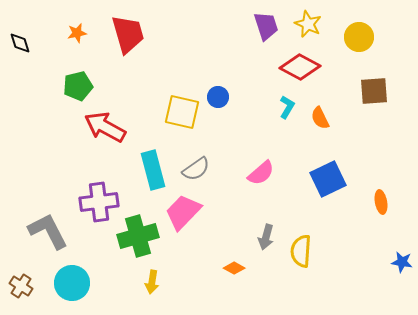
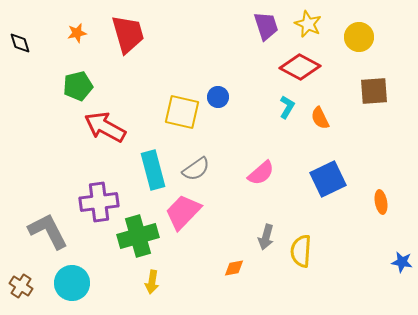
orange diamond: rotated 40 degrees counterclockwise
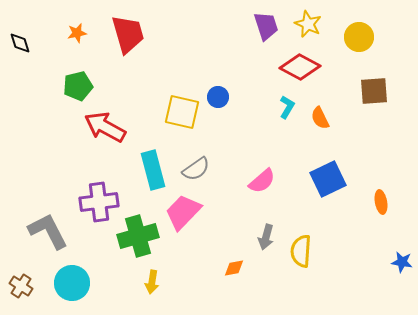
pink semicircle: moved 1 px right, 8 px down
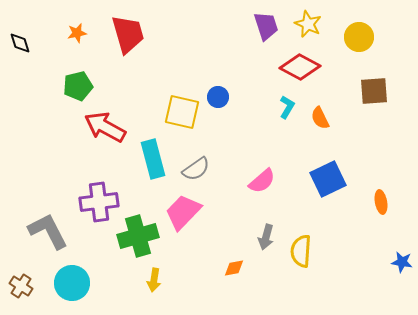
cyan rectangle: moved 11 px up
yellow arrow: moved 2 px right, 2 px up
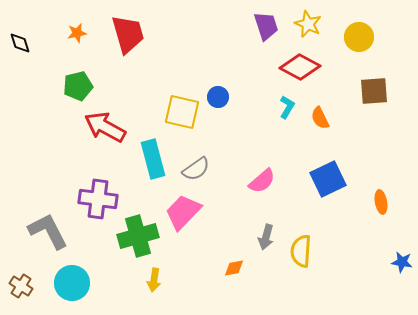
purple cross: moved 1 px left, 3 px up; rotated 15 degrees clockwise
